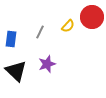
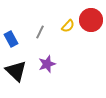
red circle: moved 1 px left, 3 px down
blue rectangle: rotated 35 degrees counterclockwise
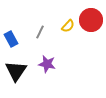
purple star: rotated 30 degrees clockwise
black triangle: rotated 20 degrees clockwise
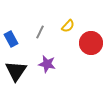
red circle: moved 23 px down
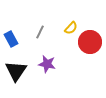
yellow semicircle: moved 3 px right, 2 px down
red circle: moved 1 px left, 1 px up
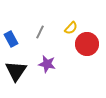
red circle: moved 3 px left, 2 px down
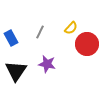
blue rectangle: moved 1 px up
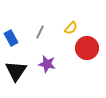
red circle: moved 4 px down
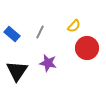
yellow semicircle: moved 3 px right, 2 px up
blue rectangle: moved 1 px right, 4 px up; rotated 21 degrees counterclockwise
purple star: moved 1 px right, 1 px up
black triangle: moved 1 px right
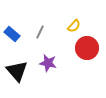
black triangle: rotated 15 degrees counterclockwise
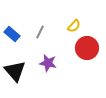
black triangle: moved 2 px left
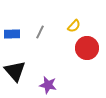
blue rectangle: rotated 42 degrees counterclockwise
purple star: moved 22 px down
